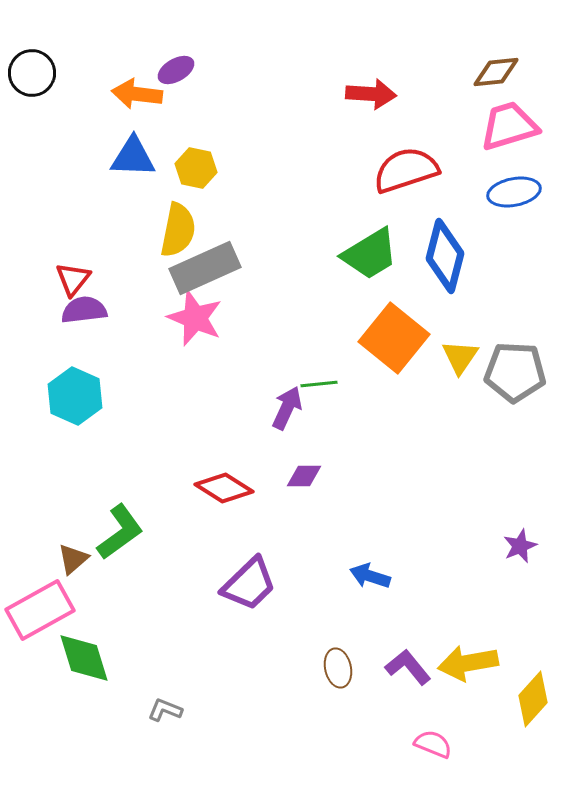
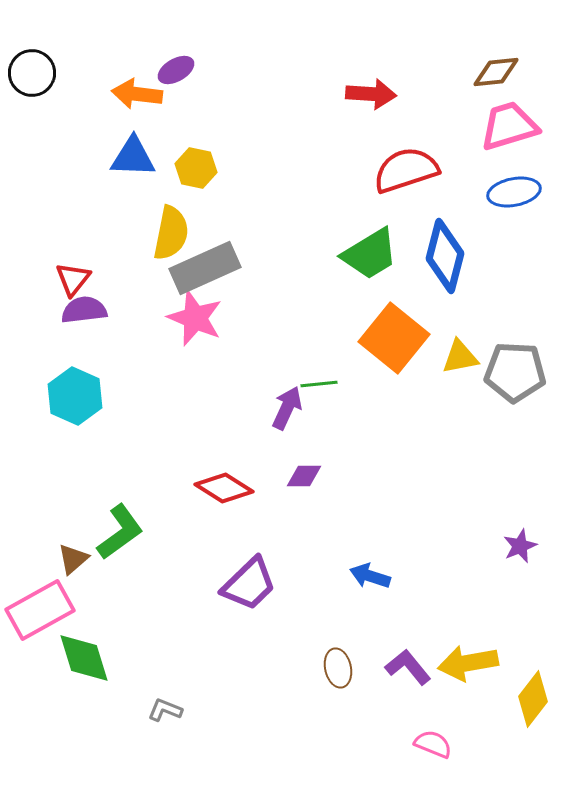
yellow semicircle: moved 7 px left, 3 px down
yellow triangle: rotated 45 degrees clockwise
yellow diamond: rotated 4 degrees counterclockwise
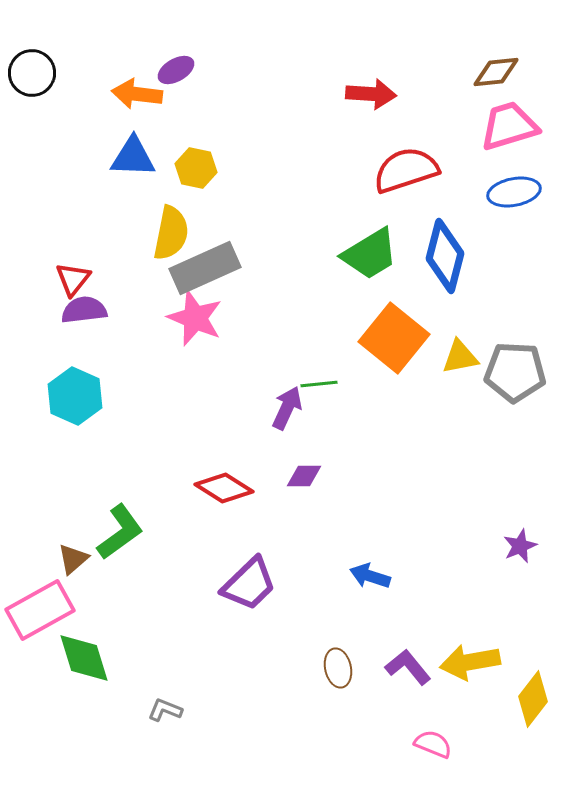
yellow arrow: moved 2 px right, 1 px up
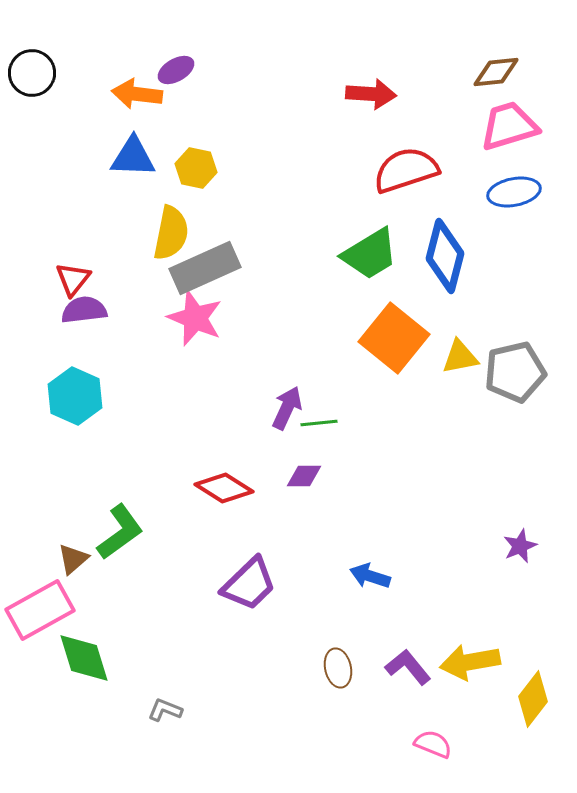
gray pentagon: rotated 16 degrees counterclockwise
green line: moved 39 px down
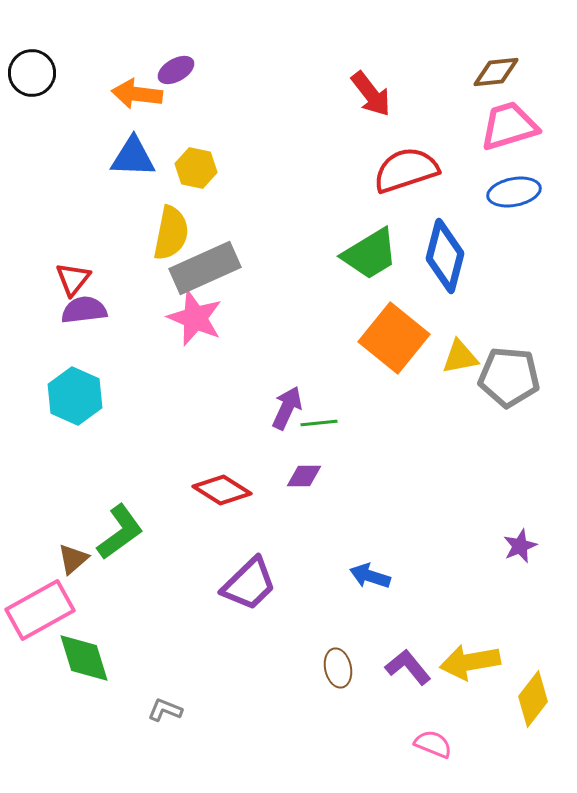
red arrow: rotated 48 degrees clockwise
gray pentagon: moved 6 px left, 5 px down; rotated 18 degrees clockwise
red diamond: moved 2 px left, 2 px down
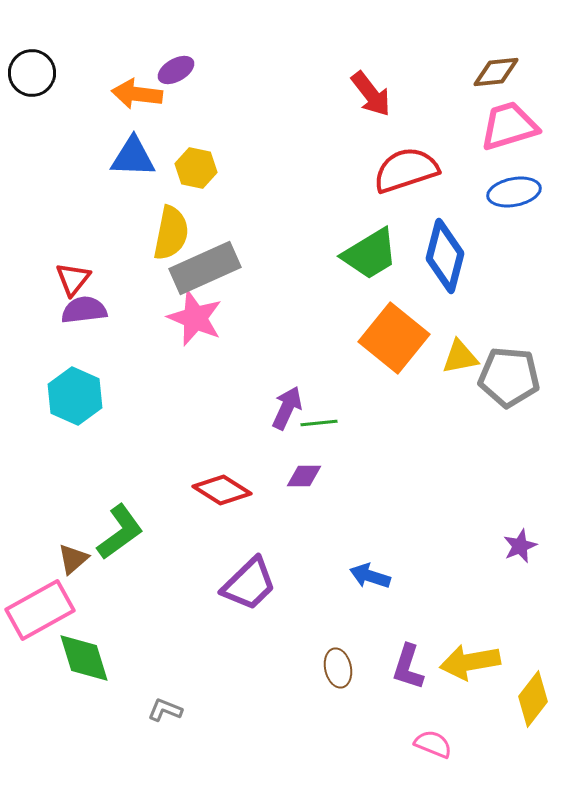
purple L-shape: rotated 123 degrees counterclockwise
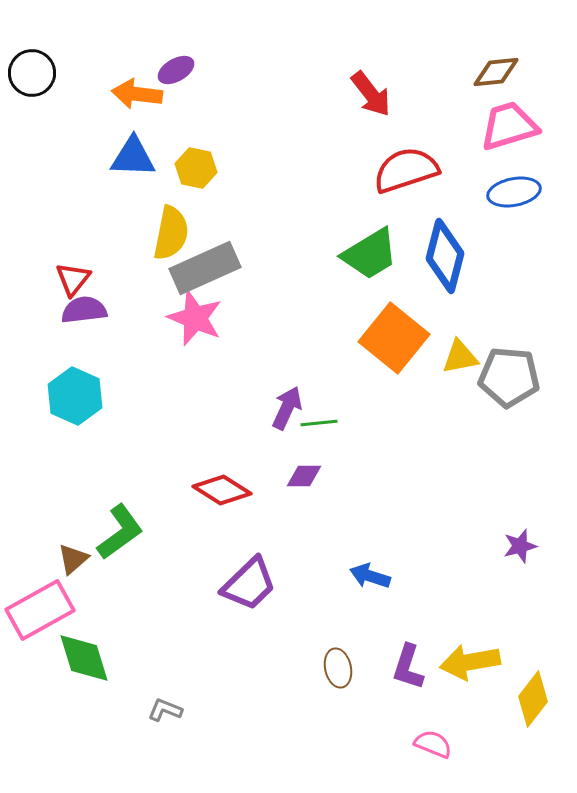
purple star: rotated 8 degrees clockwise
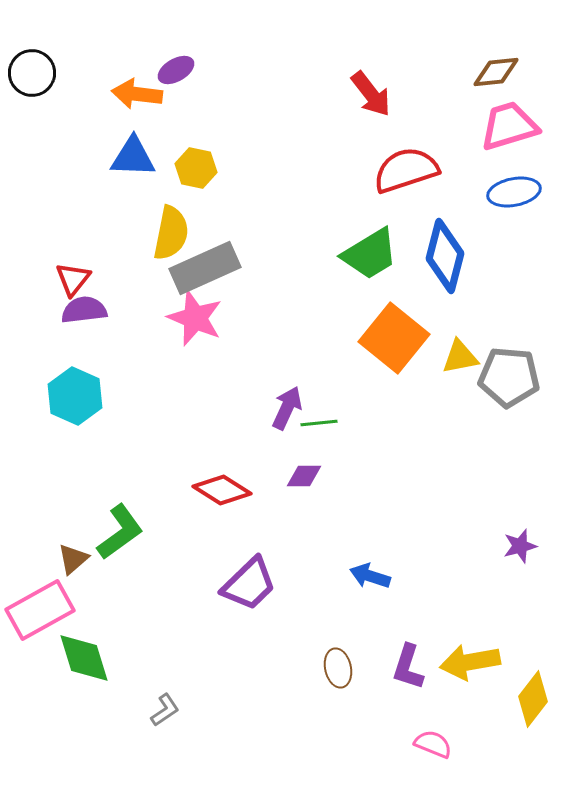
gray L-shape: rotated 124 degrees clockwise
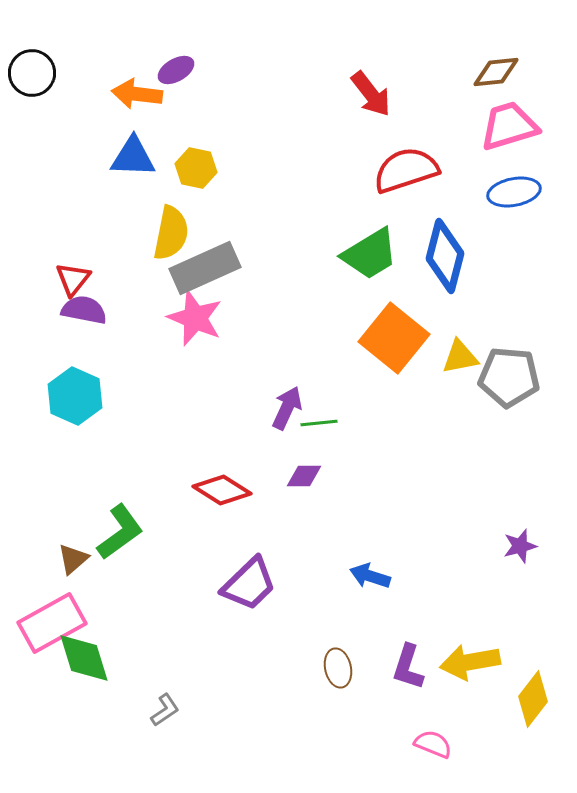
purple semicircle: rotated 18 degrees clockwise
pink rectangle: moved 12 px right, 13 px down
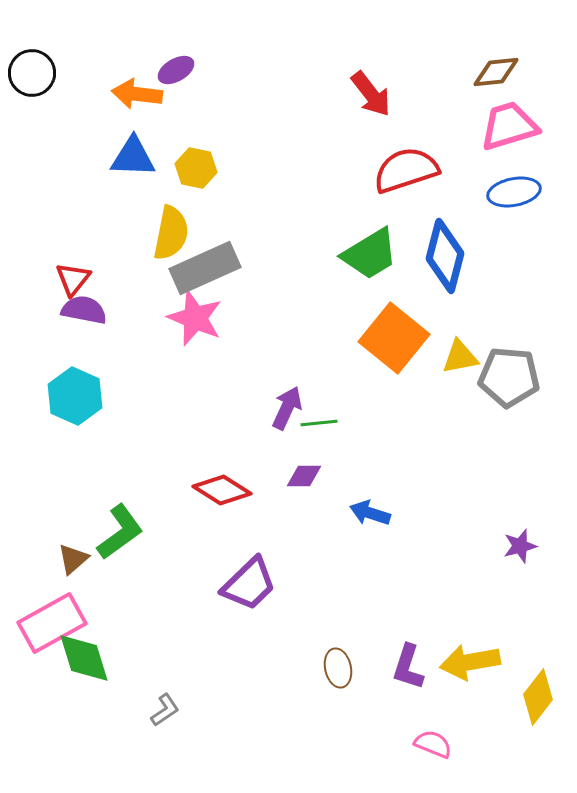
blue arrow: moved 63 px up
yellow diamond: moved 5 px right, 2 px up
